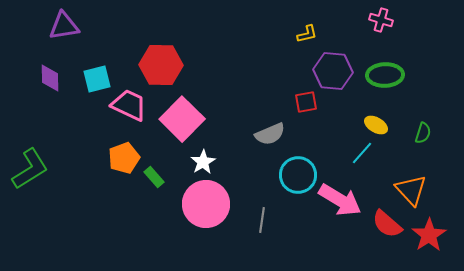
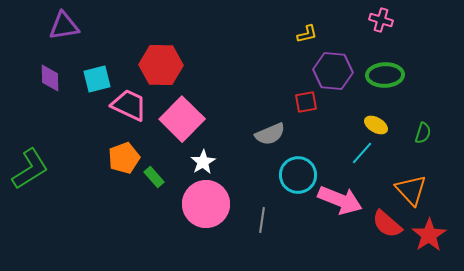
pink arrow: rotated 9 degrees counterclockwise
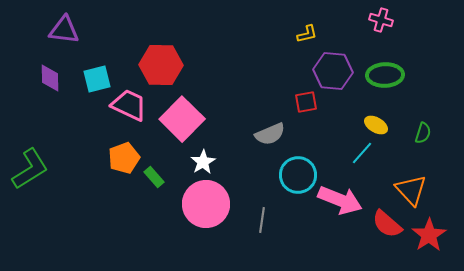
purple triangle: moved 4 px down; rotated 16 degrees clockwise
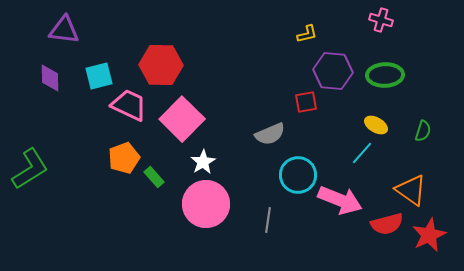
cyan square: moved 2 px right, 3 px up
green semicircle: moved 2 px up
orange triangle: rotated 12 degrees counterclockwise
gray line: moved 6 px right
red semicircle: rotated 56 degrees counterclockwise
red star: rotated 8 degrees clockwise
